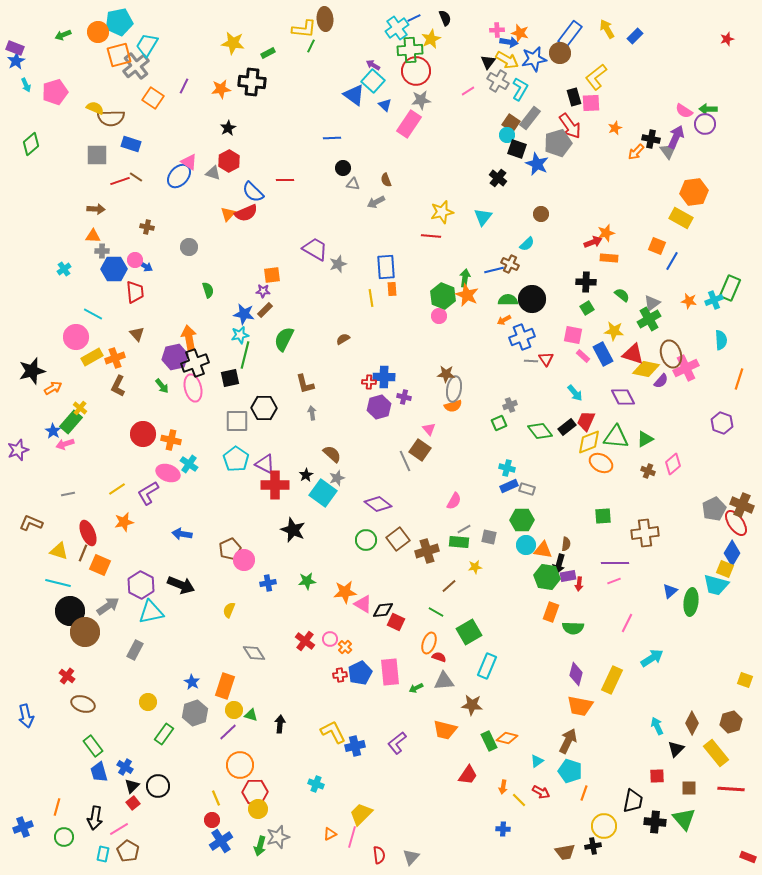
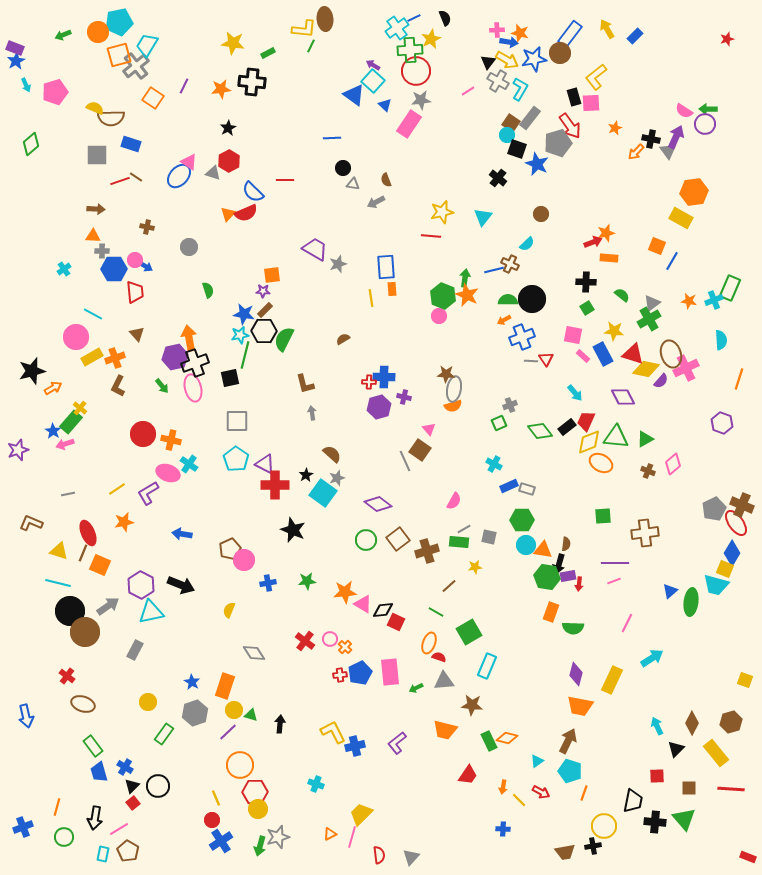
black hexagon at (264, 408): moved 77 px up
cyan cross at (507, 468): moved 13 px left, 4 px up; rotated 14 degrees clockwise
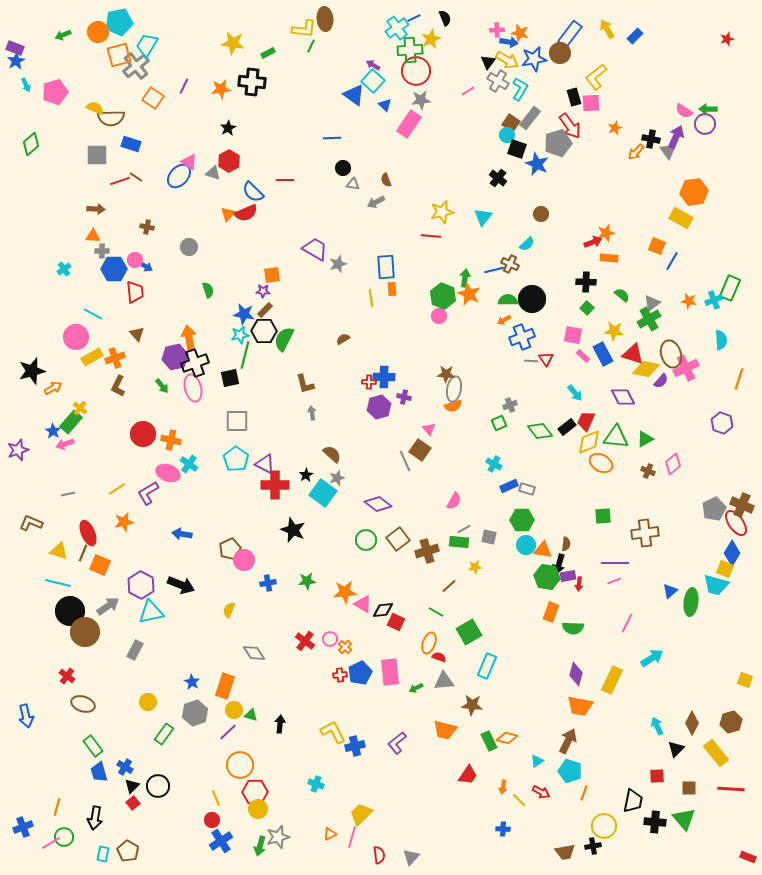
orange star at (467, 295): moved 2 px right, 1 px up
green square at (587, 308): rotated 16 degrees counterclockwise
pink line at (119, 829): moved 68 px left, 14 px down
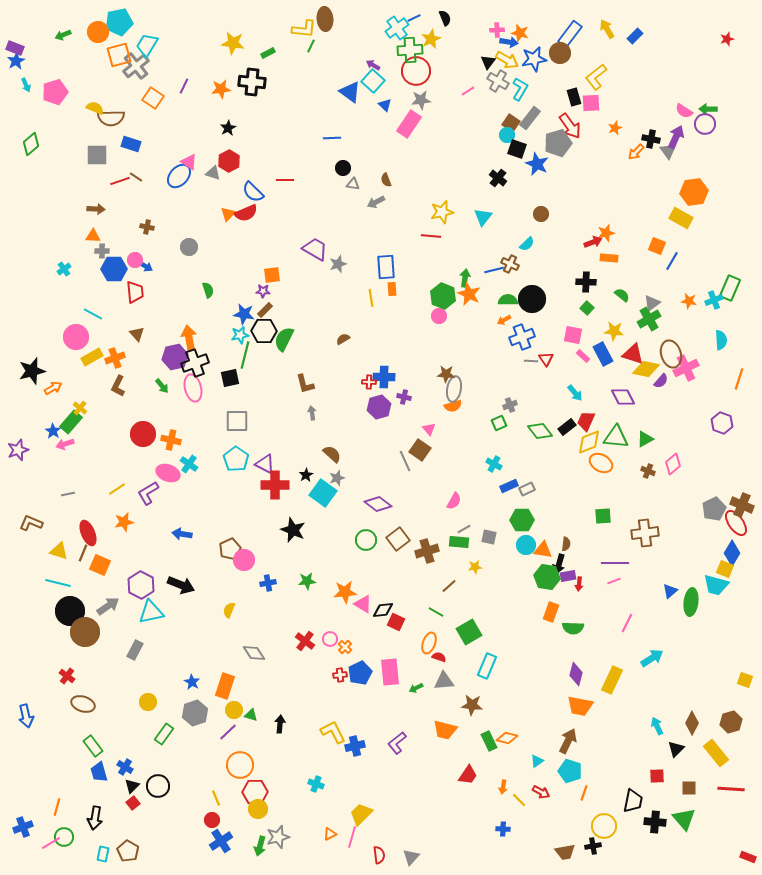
blue triangle at (354, 95): moved 4 px left, 3 px up
gray rectangle at (527, 489): rotated 42 degrees counterclockwise
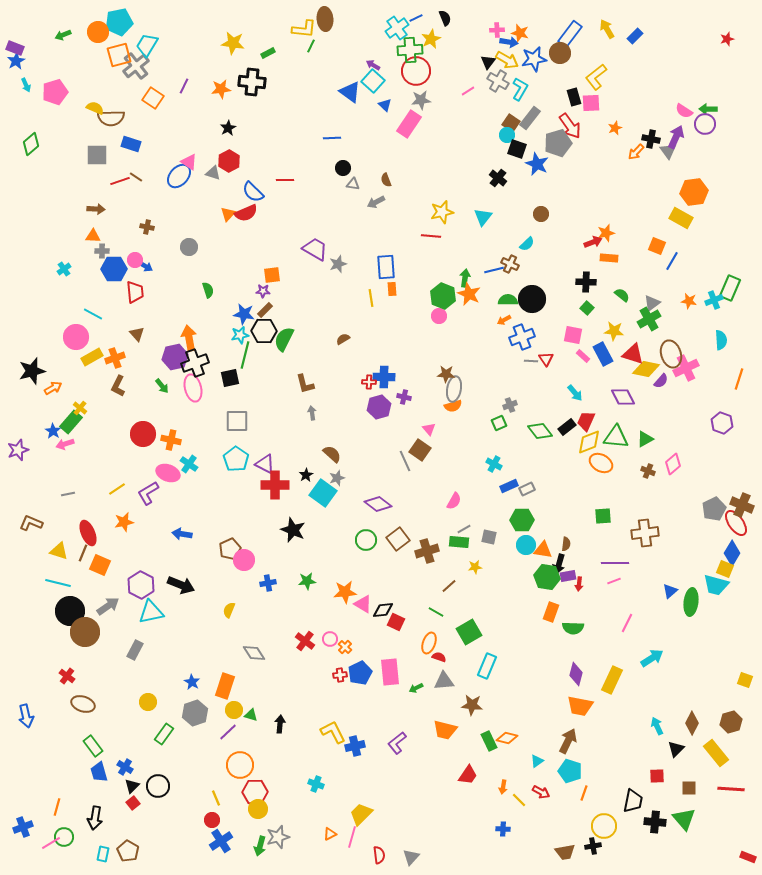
blue line at (414, 18): moved 2 px right
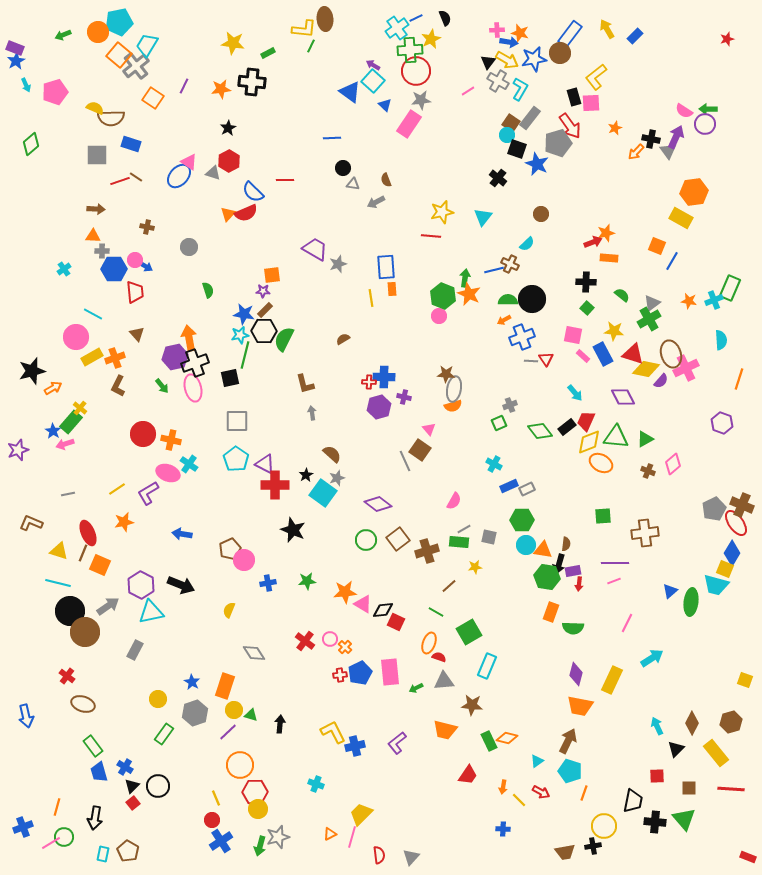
orange square at (119, 55): rotated 35 degrees counterclockwise
purple rectangle at (568, 576): moved 5 px right, 5 px up
yellow circle at (148, 702): moved 10 px right, 3 px up
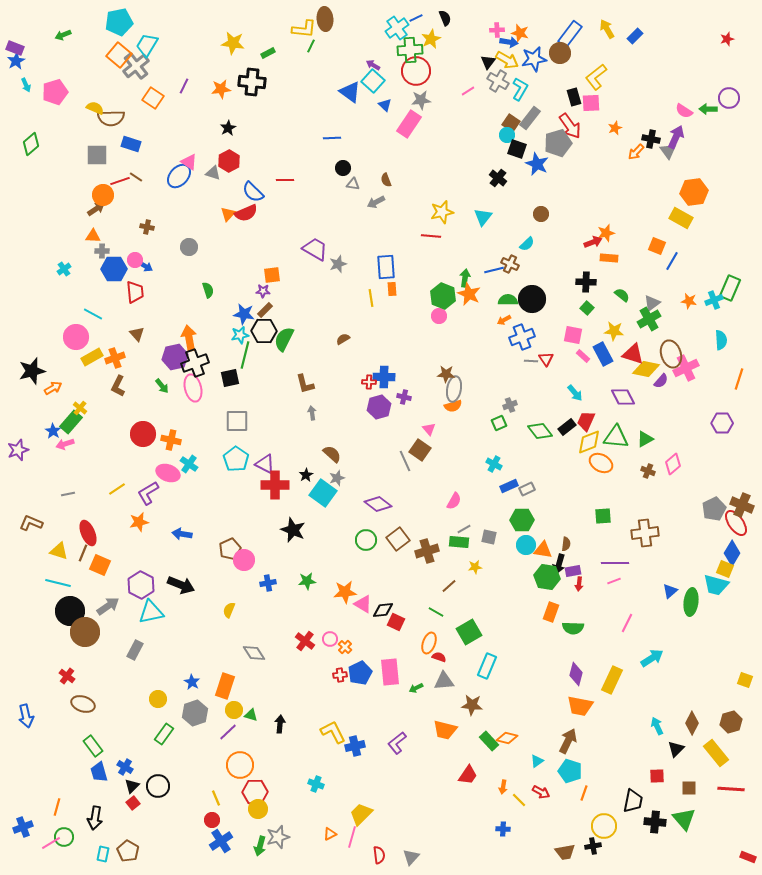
orange circle at (98, 32): moved 5 px right, 163 px down
purple circle at (705, 124): moved 24 px right, 26 px up
brown arrow at (96, 209): rotated 36 degrees counterclockwise
purple hexagon at (722, 423): rotated 20 degrees counterclockwise
orange star at (124, 522): moved 15 px right
green rectangle at (489, 741): rotated 18 degrees counterclockwise
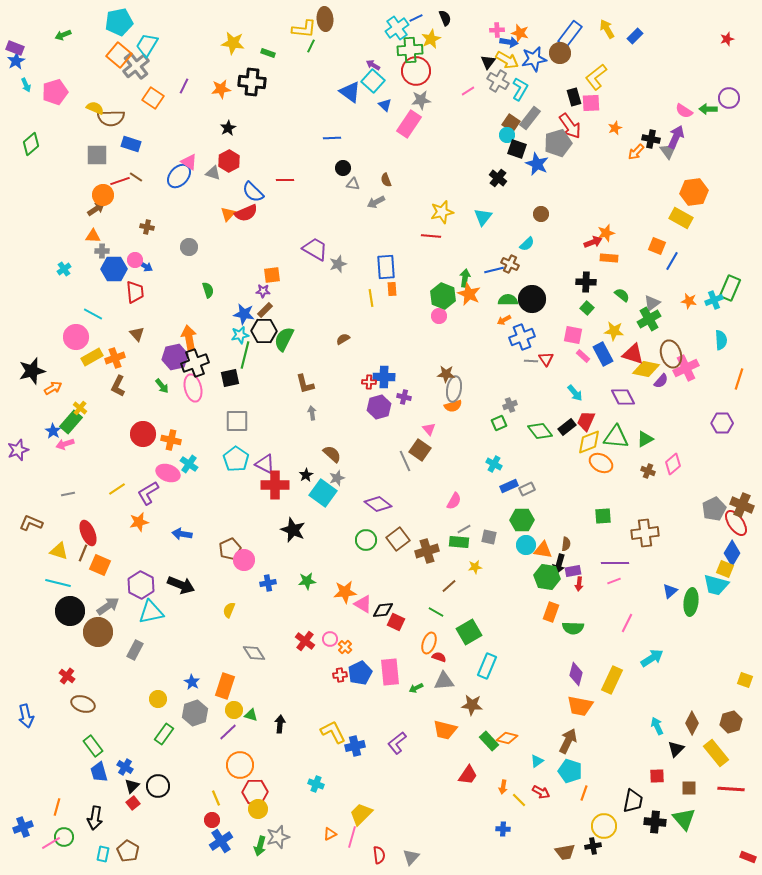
green rectangle at (268, 53): rotated 48 degrees clockwise
brown circle at (85, 632): moved 13 px right
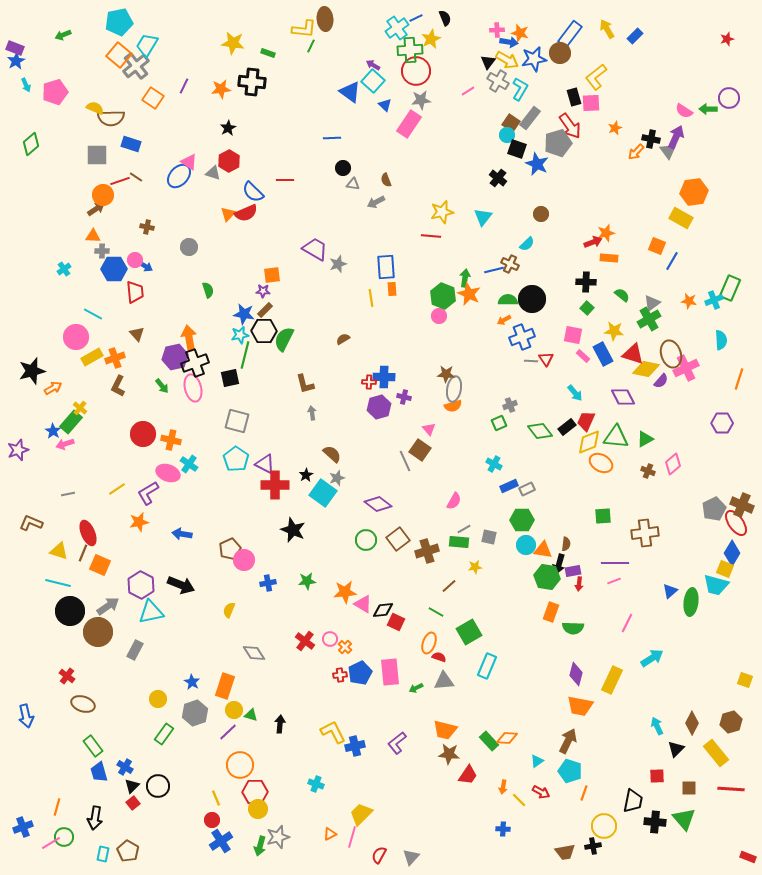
gray square at (237, 421): rotated 15 degrees clockwise
brown star at (472, 705): moved 23 px left, 49 px down
orange diamond at (507, 738): rotated 10 degrees counterclockwise
red semicircle at (379, 855): rotated 144 degrees counterclockwise
